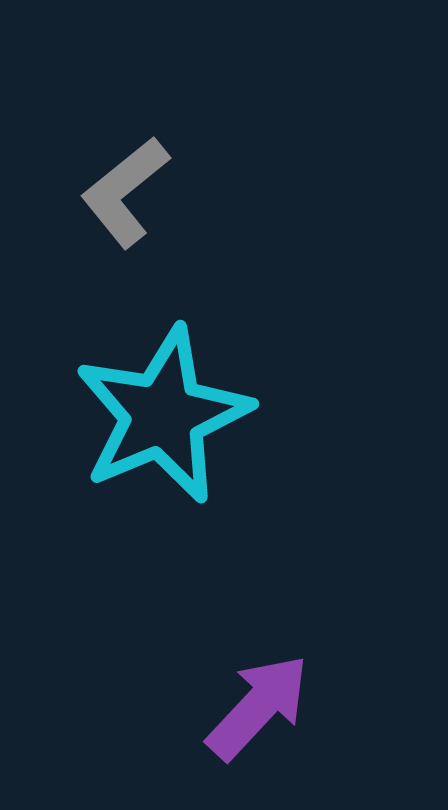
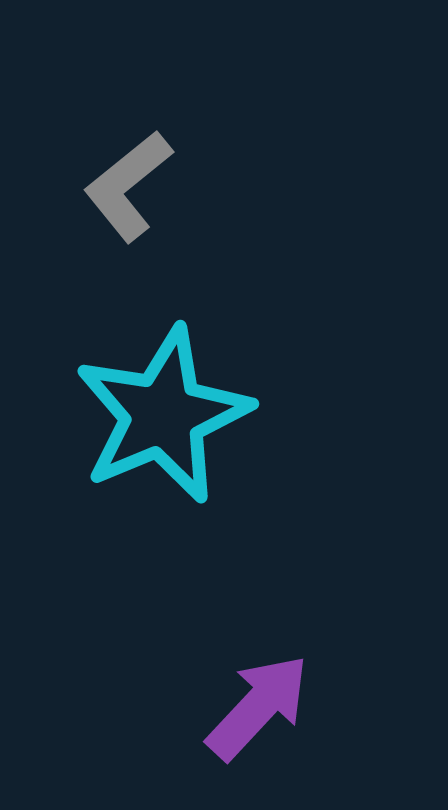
gray L-shape: moved 3 px right, 6 px up
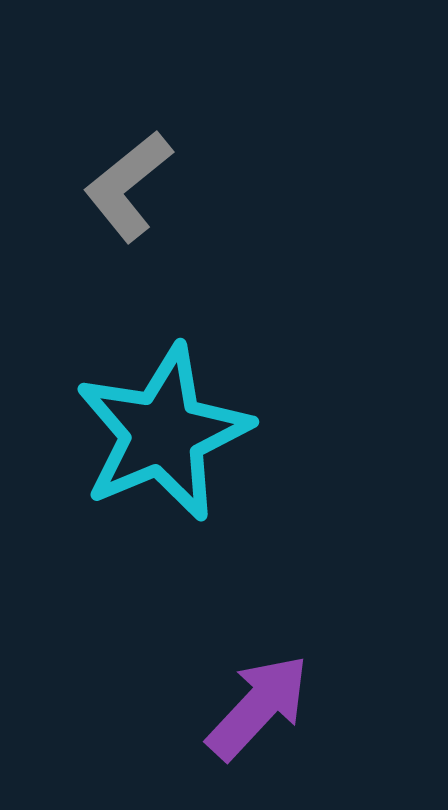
cyan star: moved 18 px down
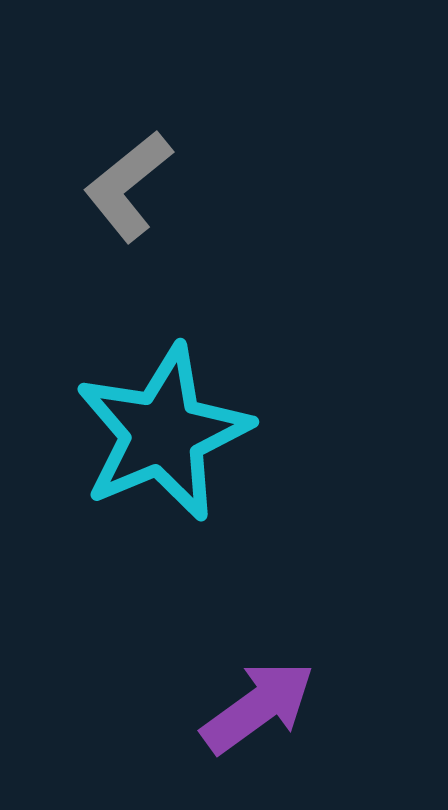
purple arrow: rotated 11 degrees clockwise
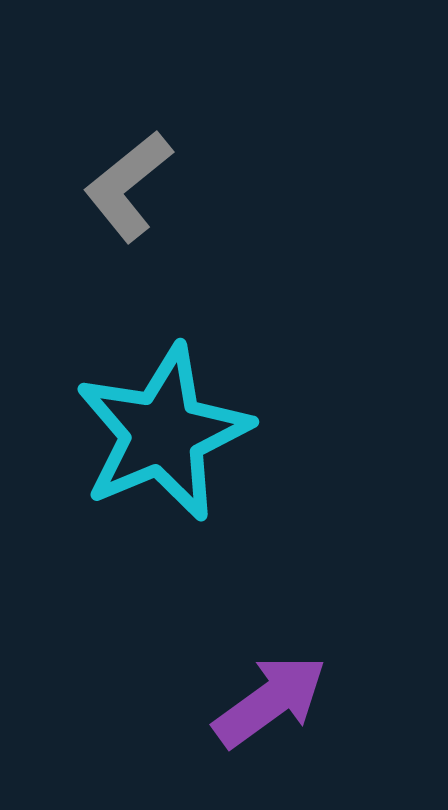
purple arrow: moved 12 px right, 6 px up
